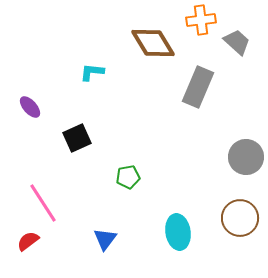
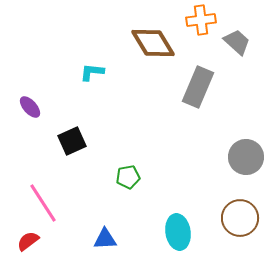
black square: moved 5 px left, 3 px down
blue triangle: rotated 50 degrees clockwise
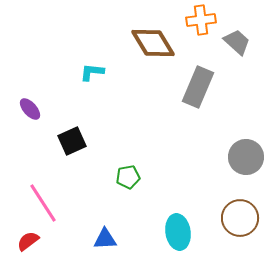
purple ellipse: moved 2 px down
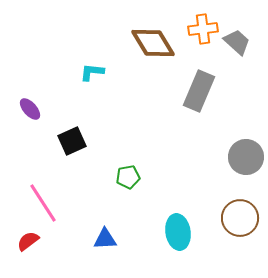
orange cross: moved 2 px right, 9 px down
gray rectangle: moved 1 px right, 4 px down
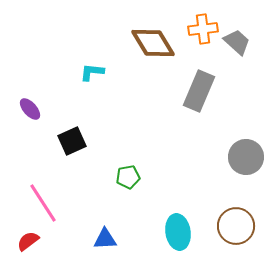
brown circle: moved 4 px left, 8 px down
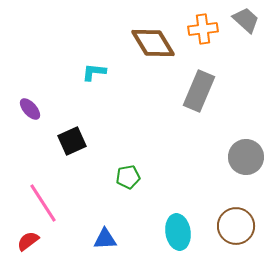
gray trapezoid: moved 9 px right, 22 px up
cyan L-shape: moved 2 px right
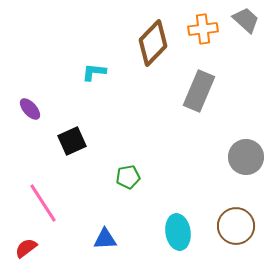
brown diamond: rotated 75 degrees clockwise
red semicircle: moved 2 px left, 7 px down
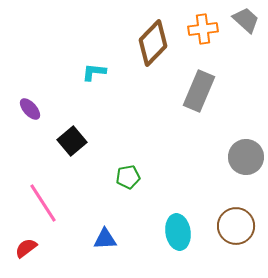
black square: rotated 16 degrees counterclockwise
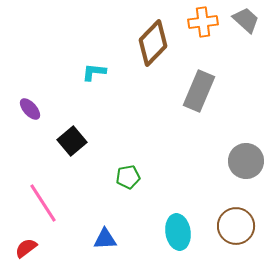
orange cross: moved 7 px up
gray circle: moved 4 px down
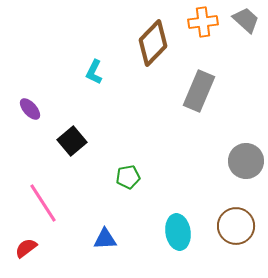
cyan L-shape: rotated 70 degrees counterclockwise
